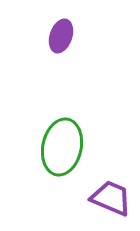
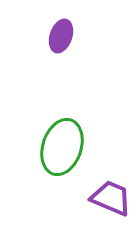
green ellipse: rotated 6 degrees clockwise
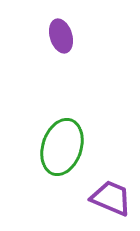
purple ellipse: rotated 36 degrees counterclockwise
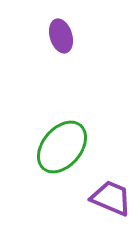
green ellipse: rotated 22 degrees clockwise
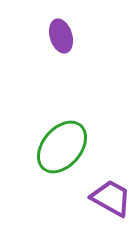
purple trapezoid: rotated 6 degrees clockwise
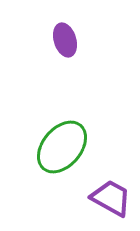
purple ellipse: moved 4 px right, 4 px down
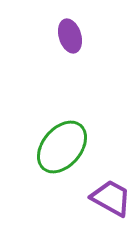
purple ellipse: moved 5 px right, 4 px up
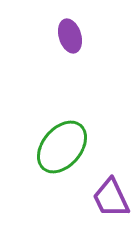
purple trapezoid: rotated 144 degrees counterclockwise
